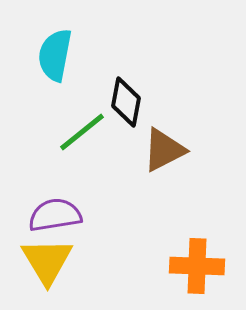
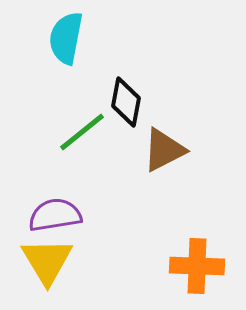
cyan semicircle: moved 11 px right, 17 px up
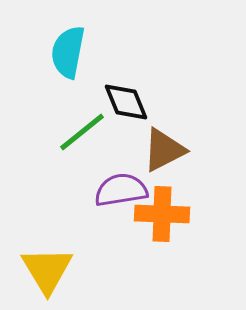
cyan semicircle: moved 2 px right, 14 px down
black diamond: rotated 33 degrees counterclockwise
purple semicircle: moved 66 px right, 25 px up
yellow triangle: moved 9 px down
orange cross: moved 35 px left, 52 px up
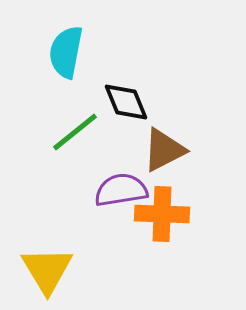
cyan semicircle: moved 2 px left
green line: moved 7 px left
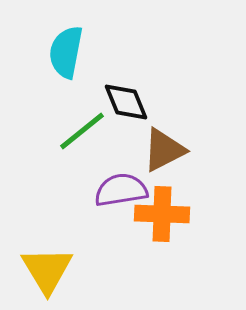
green line: moved 7 px right, 1 px up
